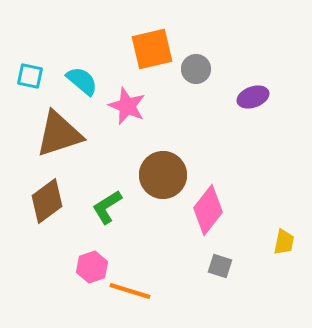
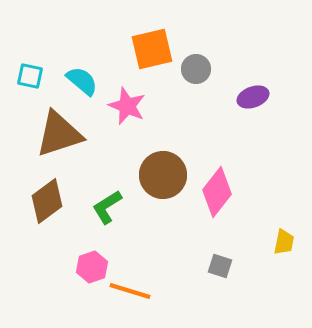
pink diamond: moved 9 px right, 18 px up
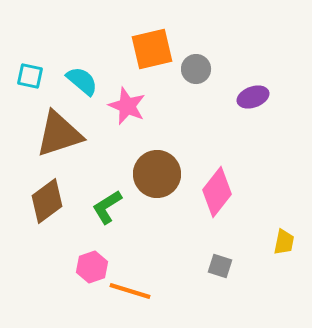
brown circle: moved 6 px left, 1 px up
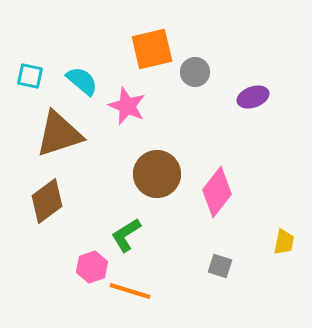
gray circle: moved 1 px left, 3 px down
green L-shape: moved 19 px right, 28 px down
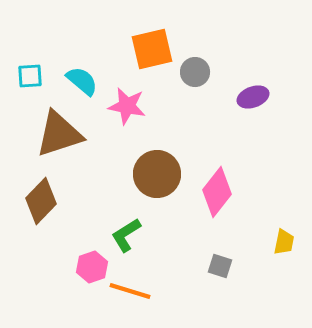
cyan square: rotated 16 degrees counterclockwise
pink star: rotated 12 degrees counterclockwise
brown diamond: moved 6 px left; rotated 9 degrees counterclockwise
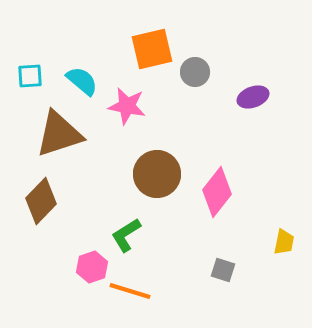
gray square: moved 3 px right, 4 px down
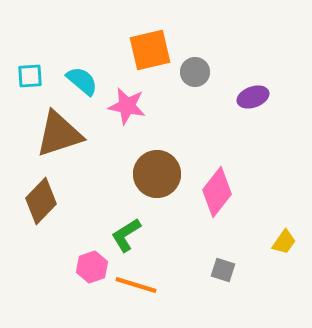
orange square: moved 2 px left, 1 px down
yellow trapezoid: rotated 24 degrees clockwise
orange line: moved 6 px right, 6 px up
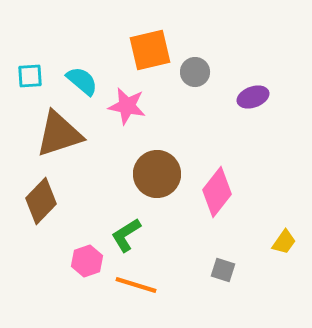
pink hexagon: moved 5 px left, 6 px up
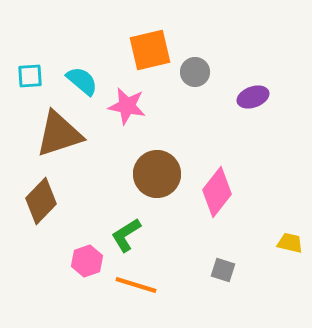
yellow trapezoid: moved 6 px right, 1 px down; rotated 112 degrees counterclockwise
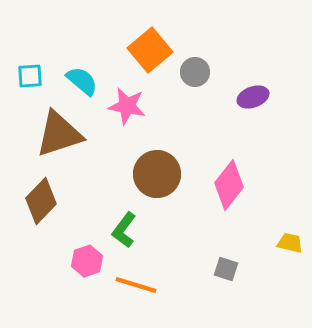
orange square: rotated 27 degrees counterclockwise
pink diamond: moved 12 px right, 7 px up
green L-shape: moved 2 px left, 5 px up; rotated 21 degrees counterclockwise
gray square: moved 3 px right, 1 px up
